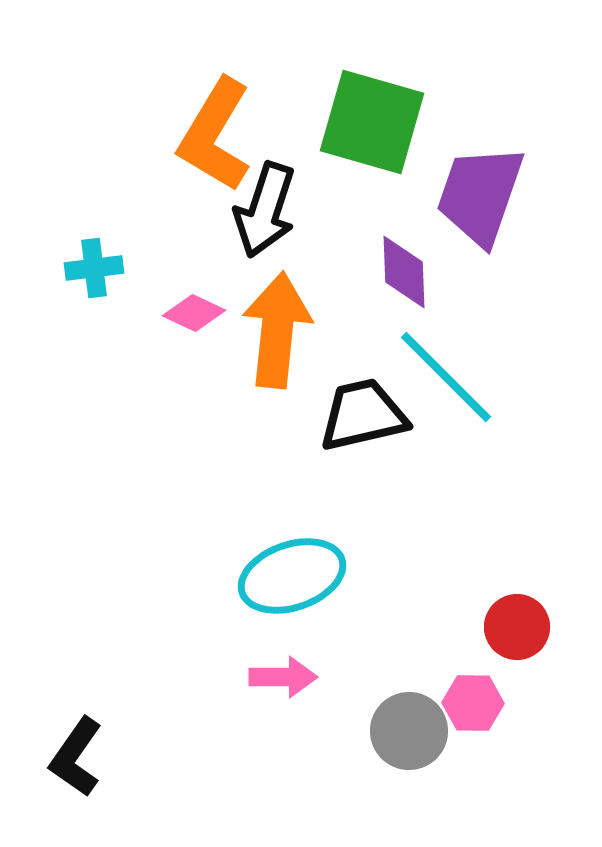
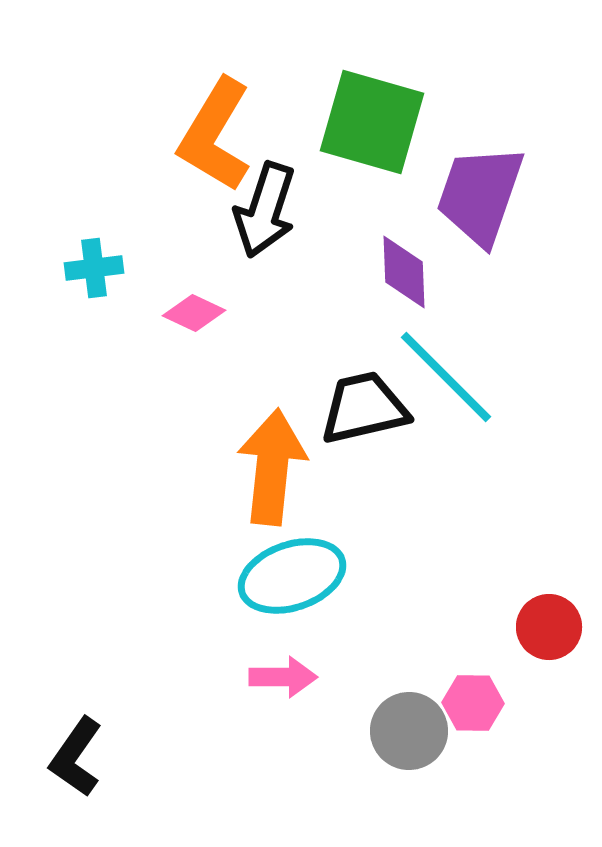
orange arrow: moved 5 px left, 137 px down
black trapezoid: moved 1 px right, 7 px up
red circle: moved 32 px right
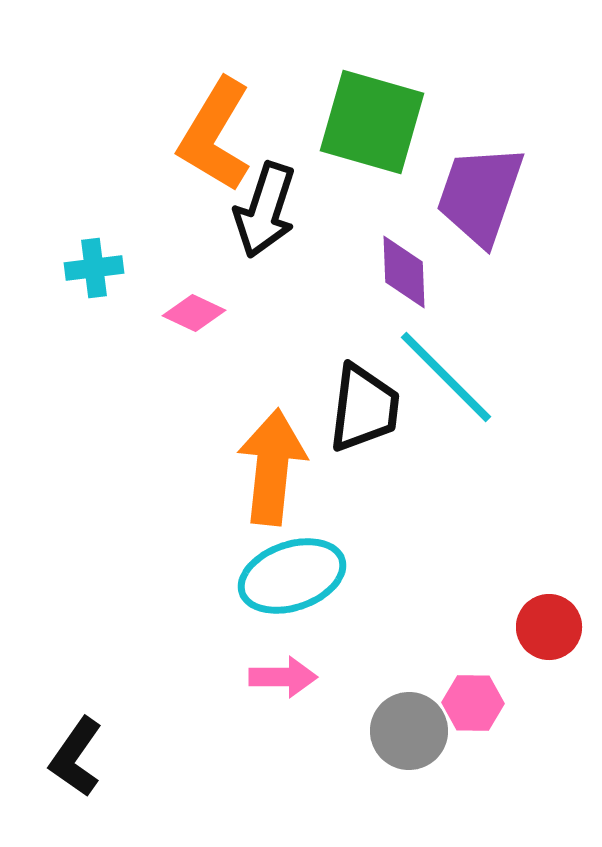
black trapezoid: rotated 110 degrees clockwise
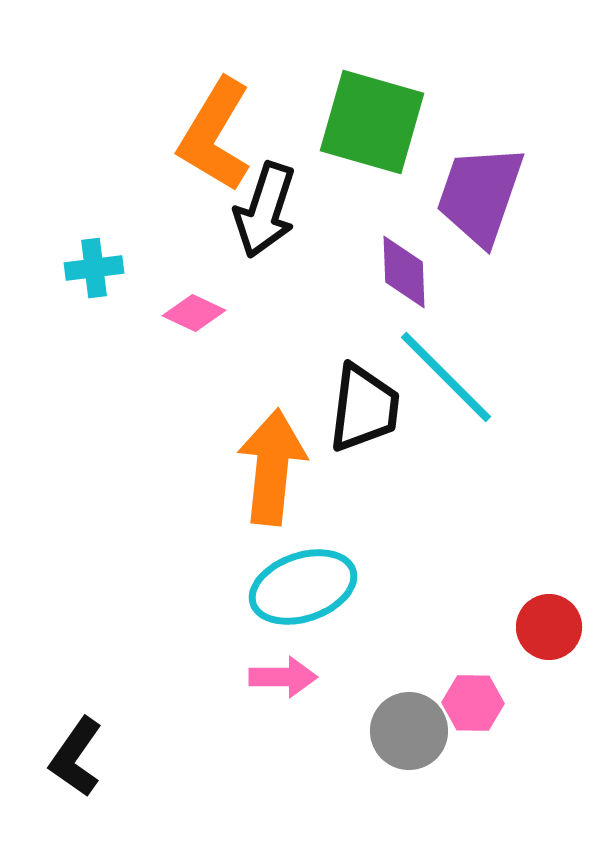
cyan ellipse: moved 11 px right, 11 px down
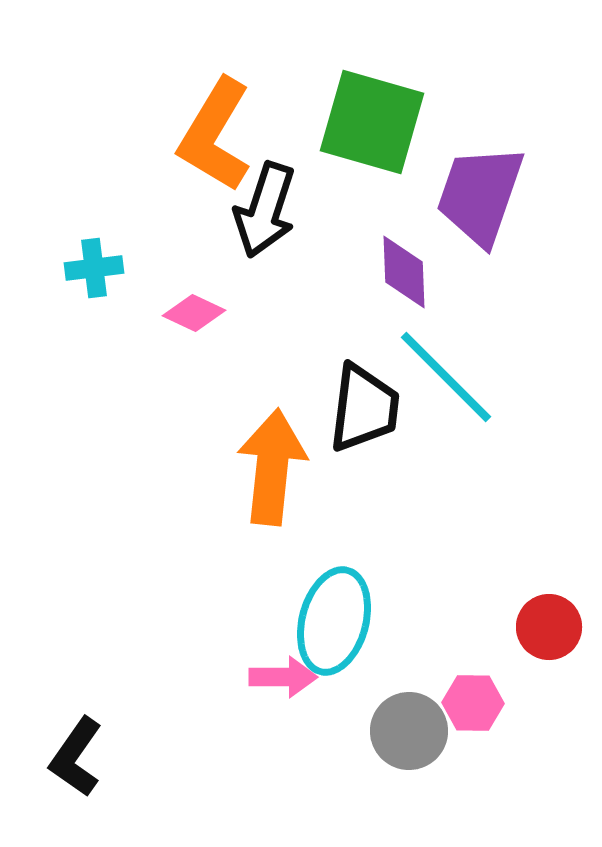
cyan ellipse: moved 31 px right, 34 px down; rotated 56 degrees counterclockwise
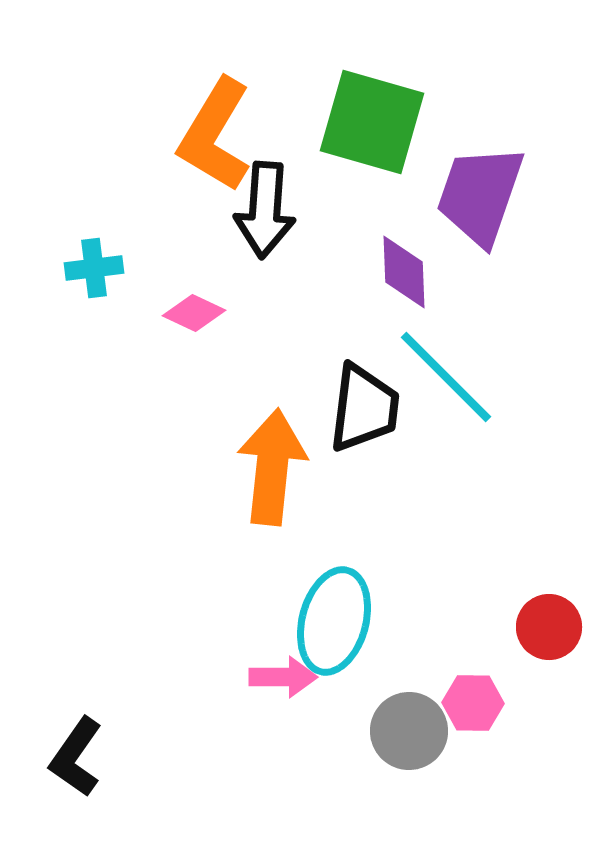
black arrow: rotated 14 degrees counterclockwise
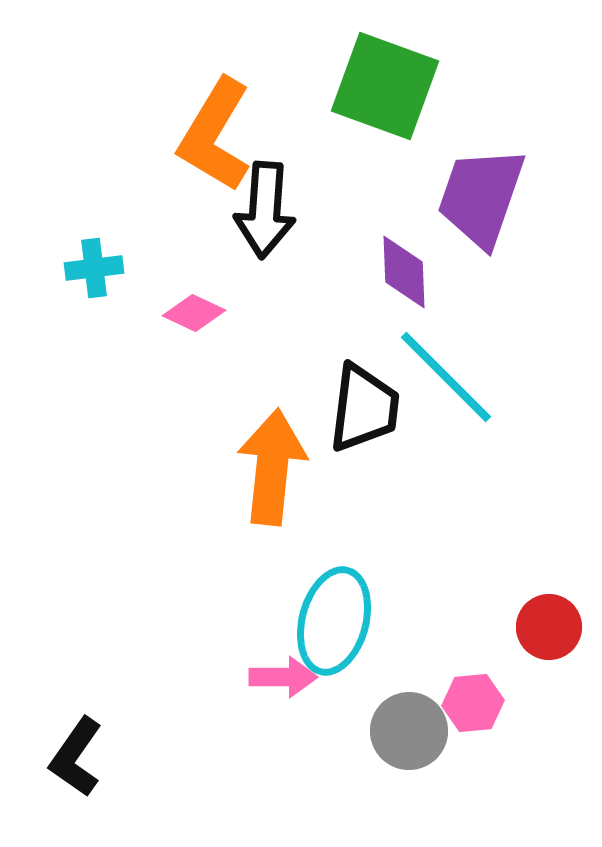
green square: moved 13 px right, 36 px up; rotated 4 degrees clockwise
purple trapezoid: moved 1 px right, 2 px down
pink hexagon: rotated 6 degrees counterclockwise
